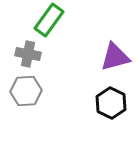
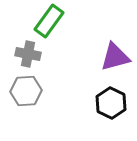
green rectangle: moved 1 px down
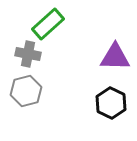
green rectangle: moved 1 px left, 3 px down; rotated 12 degrees clockwise
purple triangle: rotated 16 degrees clockwise
gray hexagon: rotated 12 degrees counterclockwise
